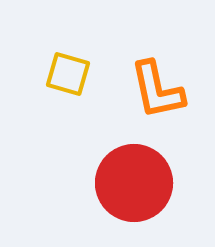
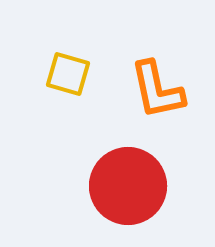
red circle: moved 6 px left, 3 px down
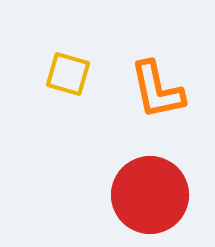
red circle: moved 22 px right, 9 px down
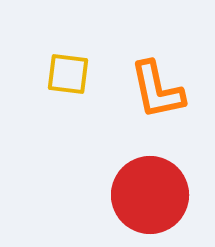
yellow square: rotated 9 degrees counterclockwise
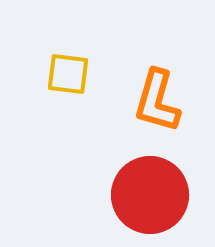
orange L-shape: moved 11 px down; rotated 28 degrees clockwise
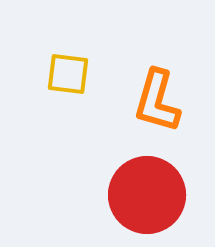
red circle: moved 3 px left
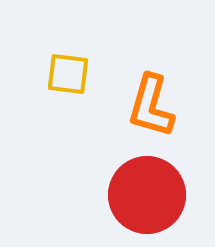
orange L-shape: moved 6 px left, 5 px down
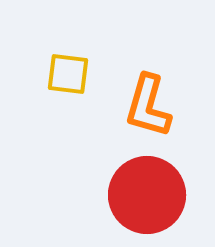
orange L-shape: moved 3 px left
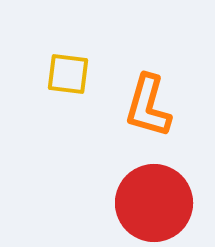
red circle: moved 7 px right, 8 px down
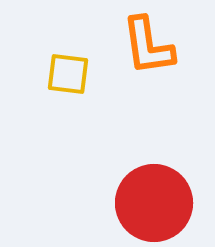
orange L-shape: moved 60 px up; rotated 24 degrees counterclockwise
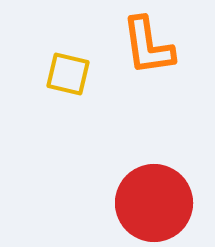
yellow square: rotated 6 degrees clockwise
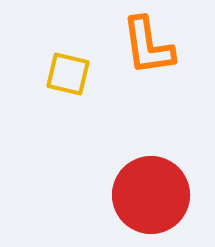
red circle: moved 3 px left, 8 px up
